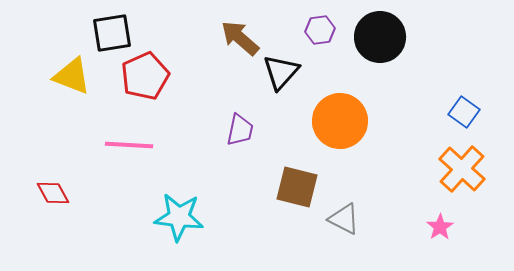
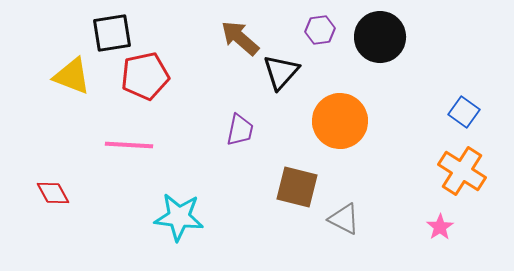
red pentagon: rotated 12 degrees clockwise
orange cross: moved 2 px down; rotated 9 degrees counterclockwise
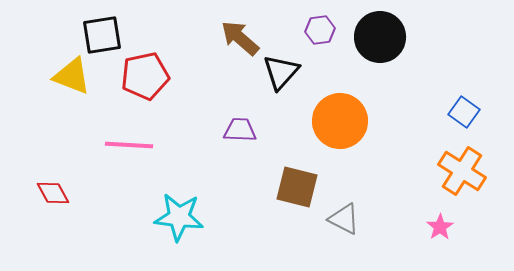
black square: moved 10 px left, 2 px down
purple trapezoid: rotated 100 degrees counterclockwise
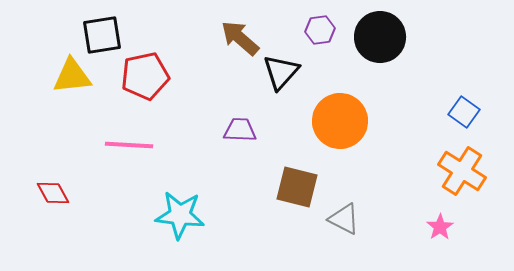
yellow triangle: rotated 27 degrees counterclockwise
cyan star: moved 1 px right, 2 px up
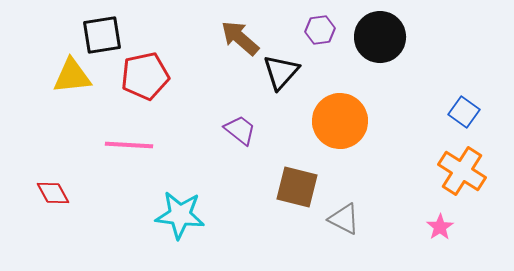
purple trapezoid: rotated 36 degrees clockwise
